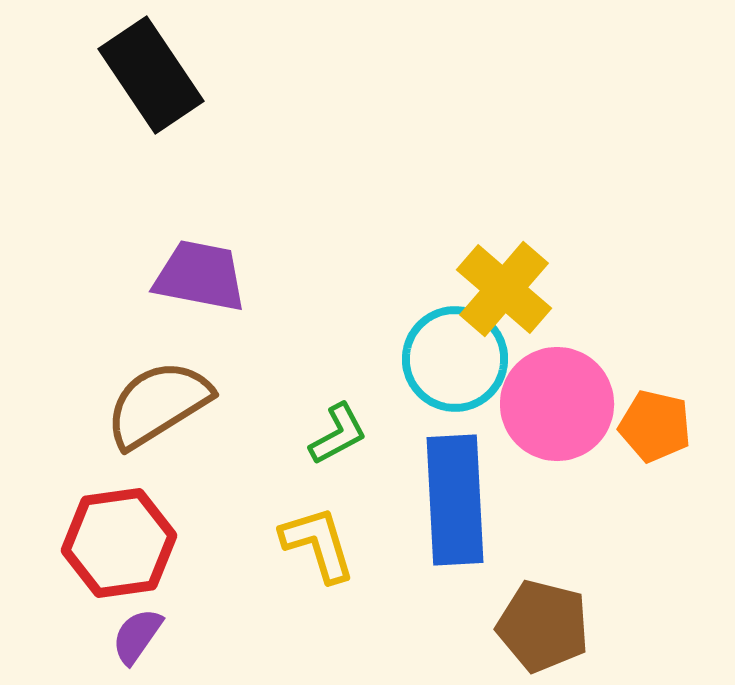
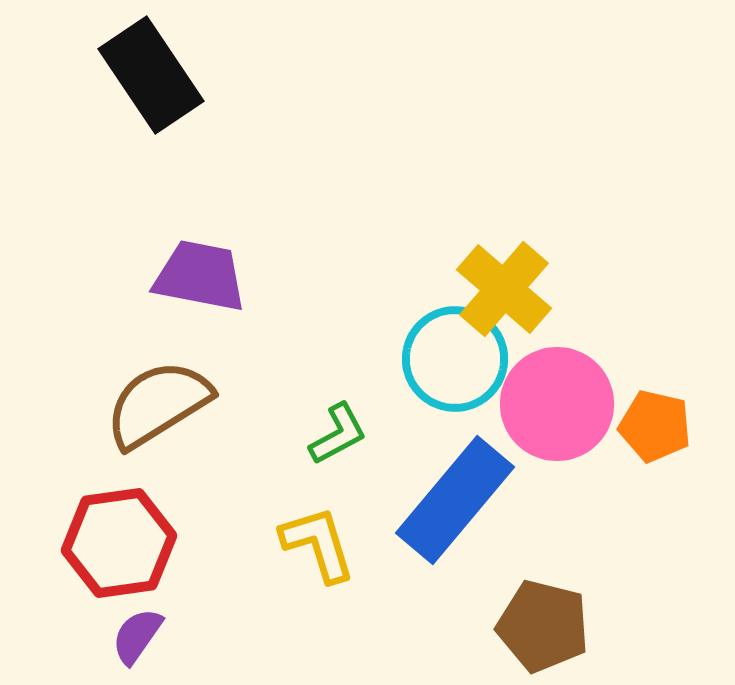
blue rectangle: rotated 43 degrees clockwise
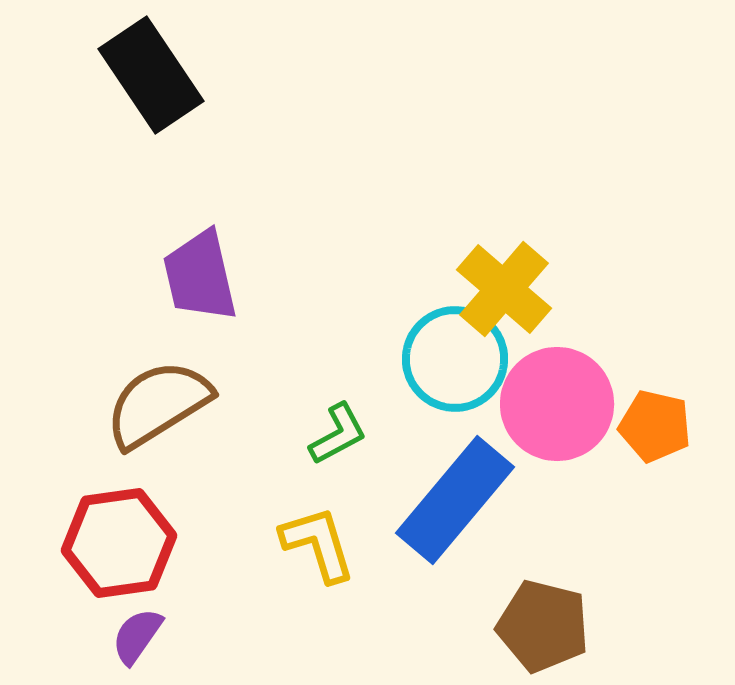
purple trapezoid: rotated 114 degrees counterclockwise
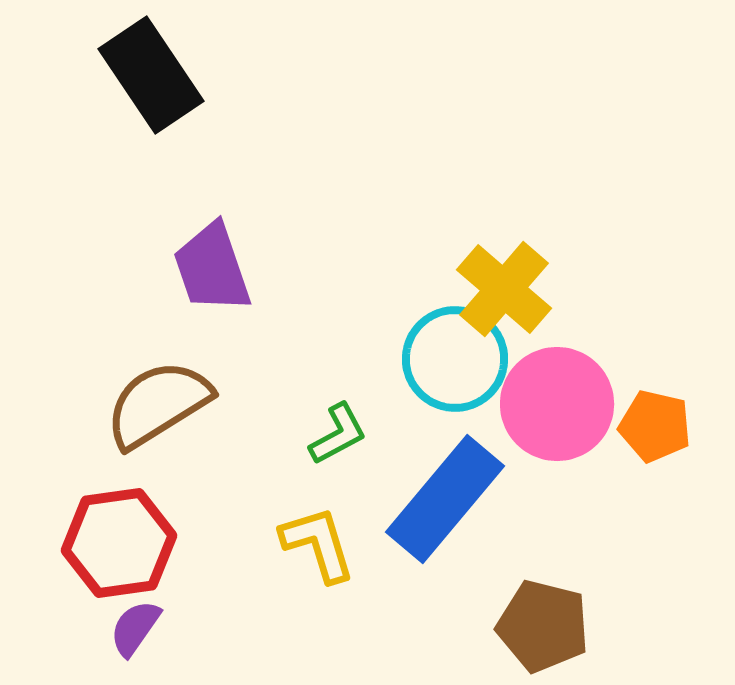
purple trapezoid: moved 12 px right, 8 px up; rotated 6 degrees counterclockwise
blue rectangle: moved 10 px left, 1 px up
purple semicircle: moved 2 px left, 8 px up
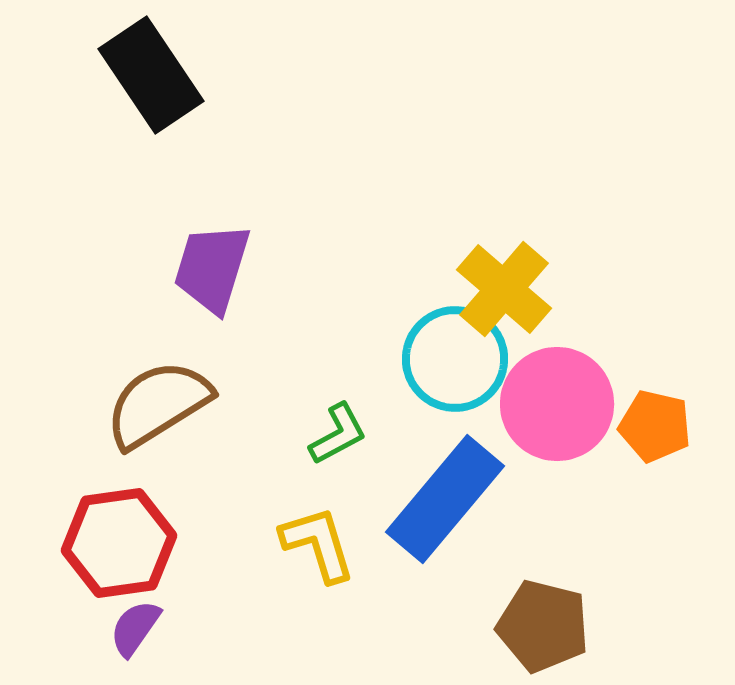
purple trapezoid: rotated 36 degrees clockwise
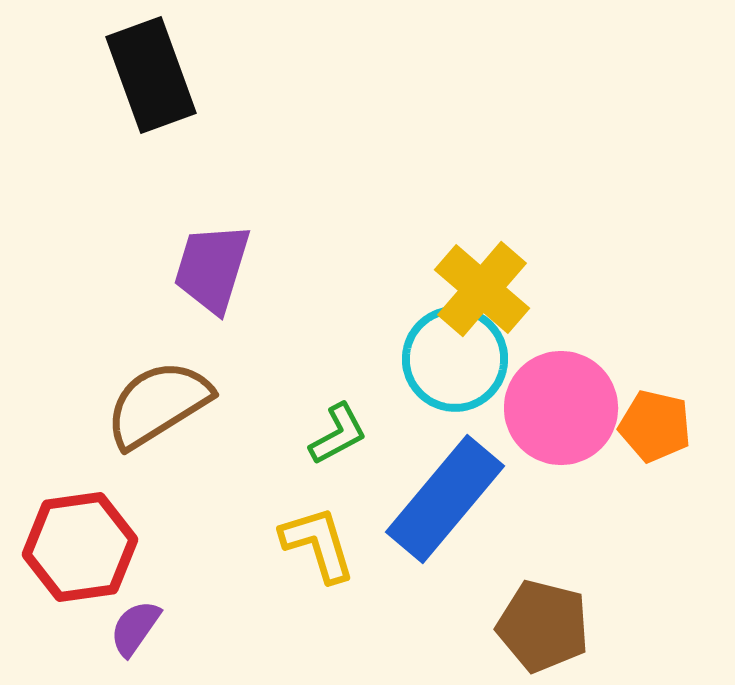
black rectangle: rotated 14 degrees clockwise
yellow cross: moved 22 px left
pink circle: moved 4 px right, 4 px down
red hexagon: moved 39 px left, 4 px down
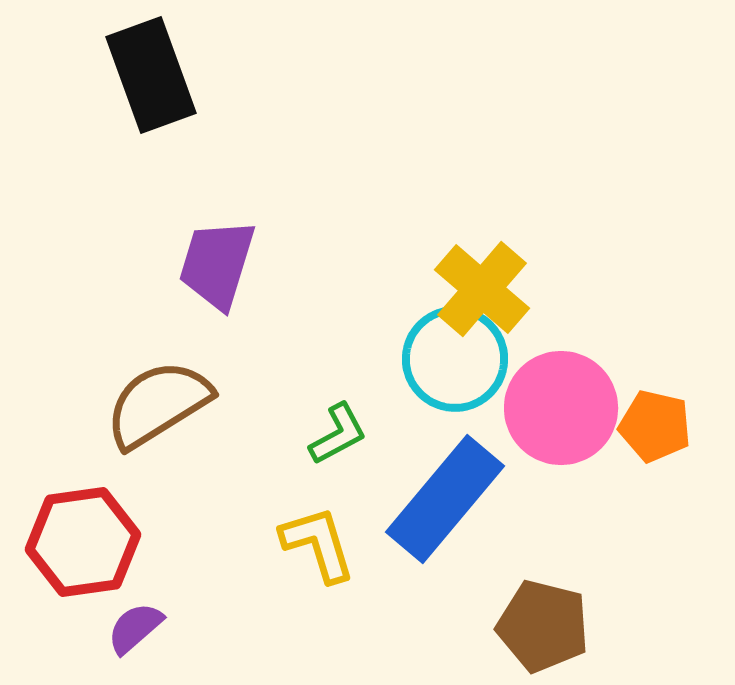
purple trapezoid: moved 5 px right, 4 px up
red hexagon: moved 3 px right, 5 px up
purple semicircle: rotated 14 degrees clockwise
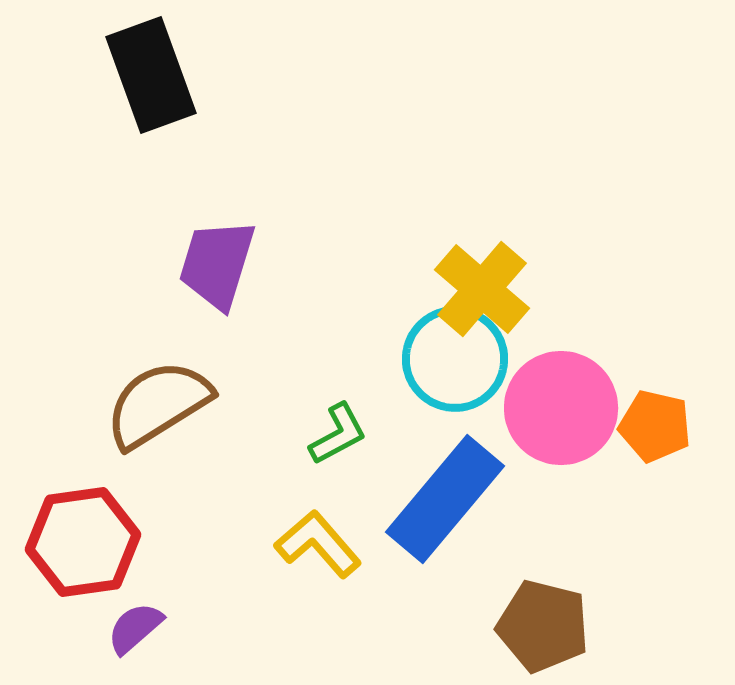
yellow L-shape: rotated 24 degrees counterclockwise
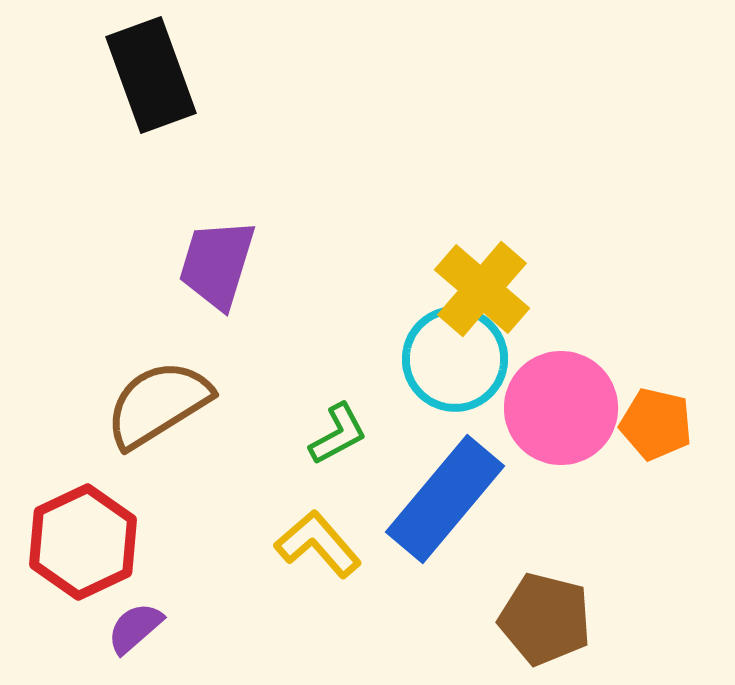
orange pentagon: moved 1 px right, 2 px up
red hexagon: rotated 17 degrees counterclockwise
brown pentagon: moved 2 px right, 7 px up
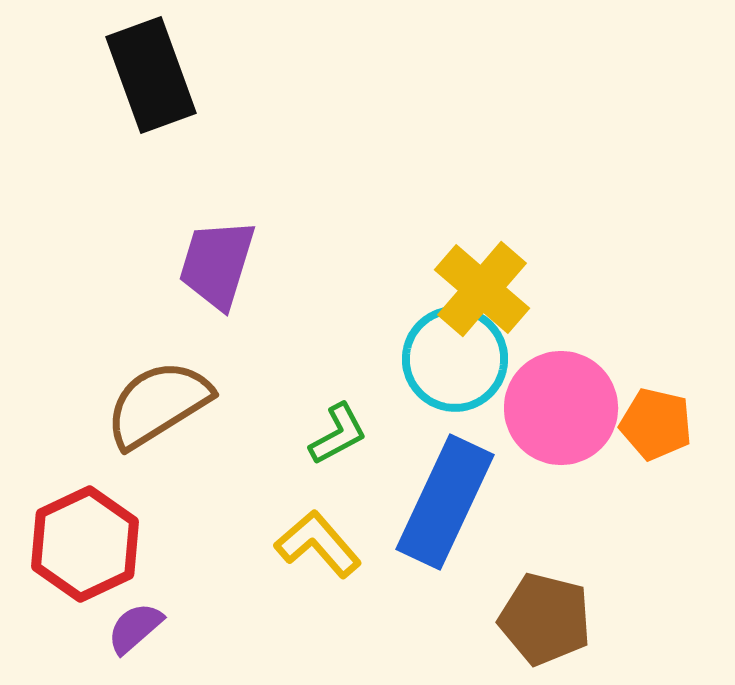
blue rectangle: moved 3 px down; rotated 15 degrees counterclockwise
red hexagon: moved 2 px right, 2 px down
